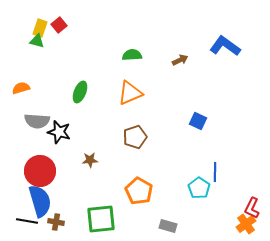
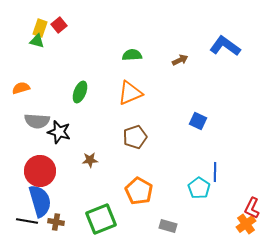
green square: rotated 16 degrees counterclockwise
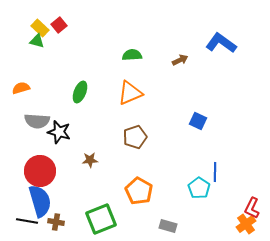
yellow rectangle: rotated 66 degrees counterclockwise
blue L-shape: moved 4 px left, 3 px up
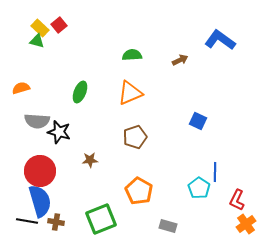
blue L-shape: moved 1 px left, 3 px up
red L-shape: moved 15 px left, 8 px up
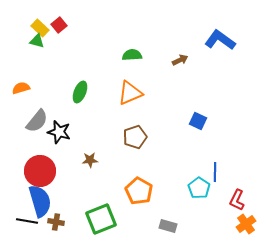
gray semicircle: rotated 55 degrees counterclockwise
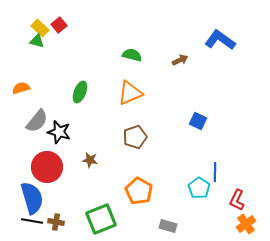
green semicircle: rotated 18 degrees clockwise
brown star: rotated 14 degrees clockwise
red circle: moved 7 px right, 4 px up
blue semicircle: moved 8 px left, 3 px up
black line: moved 5 px right
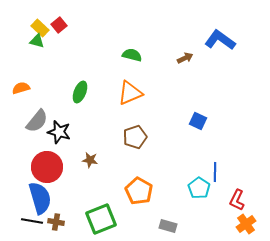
brown arrow: moved 5 px right, 2 px up
blue semicircle: moved 8 px right
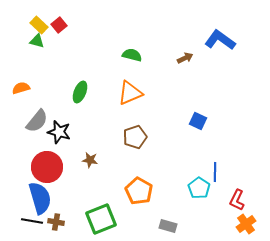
yellow rectangle: moved 1 px left, 3 px up
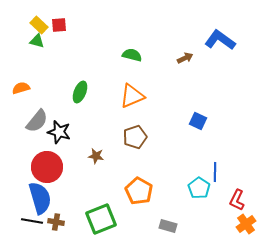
red square: rotated 35 degrees clockwise
orange triangle: moved 2 px right, 3 px down
brown star: moved 6 px right, 4 px up
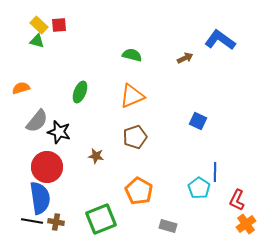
blue semicircle: rotated 8 degrees clockwise
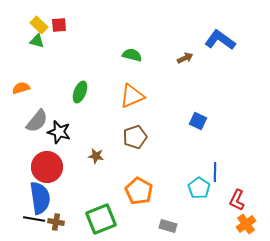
black line: moved 2 px right, 2 px up
